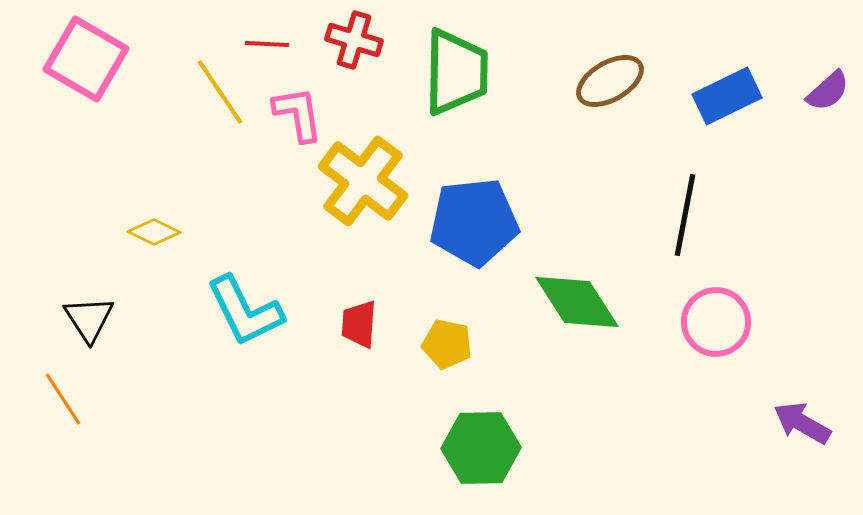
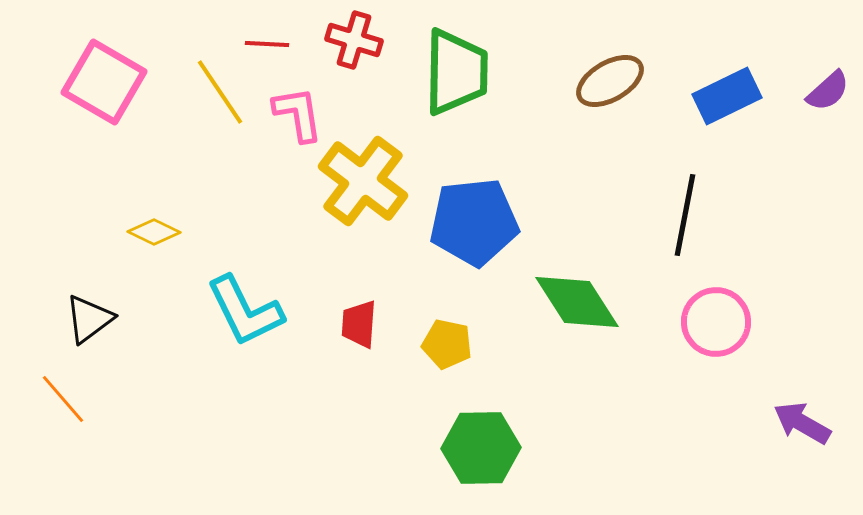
pink square: moved 18 px right, 23 px down
black triangle: rotated 26 degrees clockwise
orange line: rotated 8 degrees counterclockwise
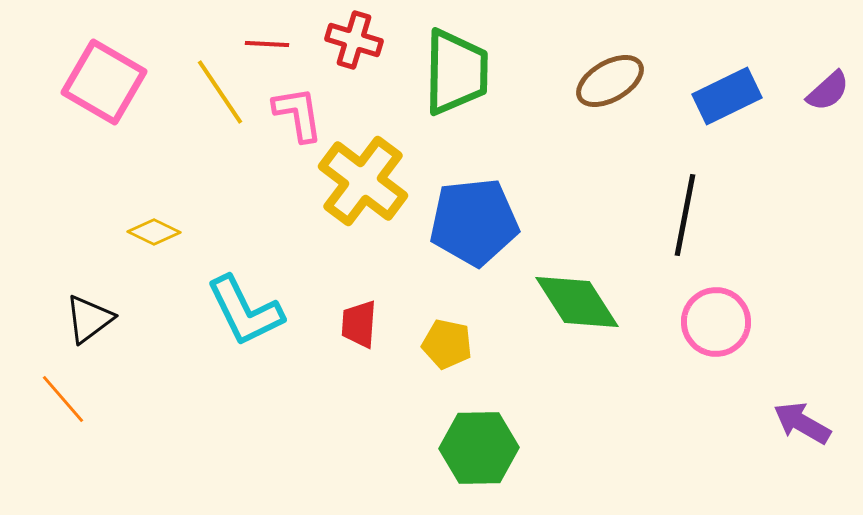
green hexagon: moved 2 px left
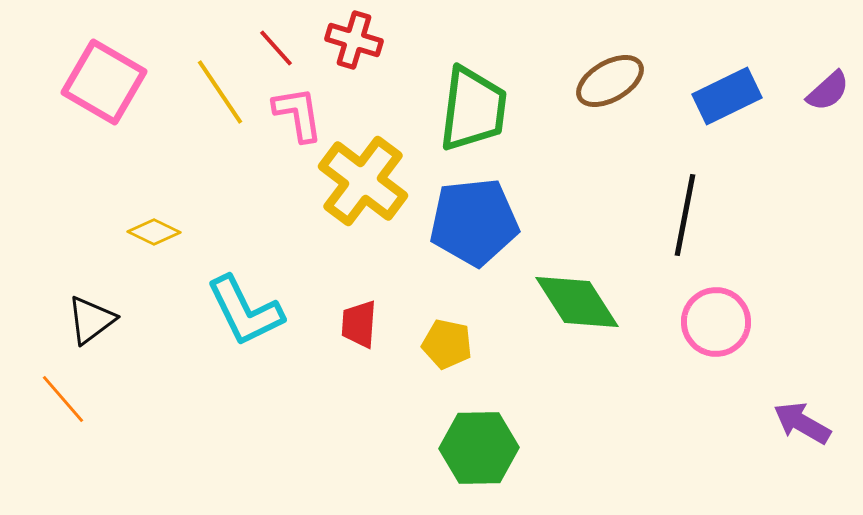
red line: moved 9 px right, 4 px down; rotated 45 degrees clockwise
green trapezoid: moved 17 px right, 37 px down; rotated 6 degrees clockwise
black triangle: moved 2 px right, 1 px down
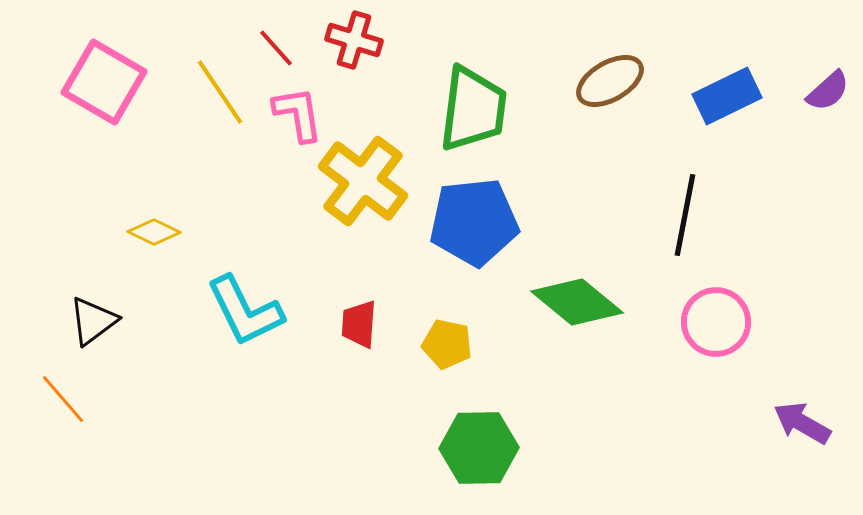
green diamond: rotated 18 degrees counterclockwise
black triangle: moved 2 px right, 1 px down
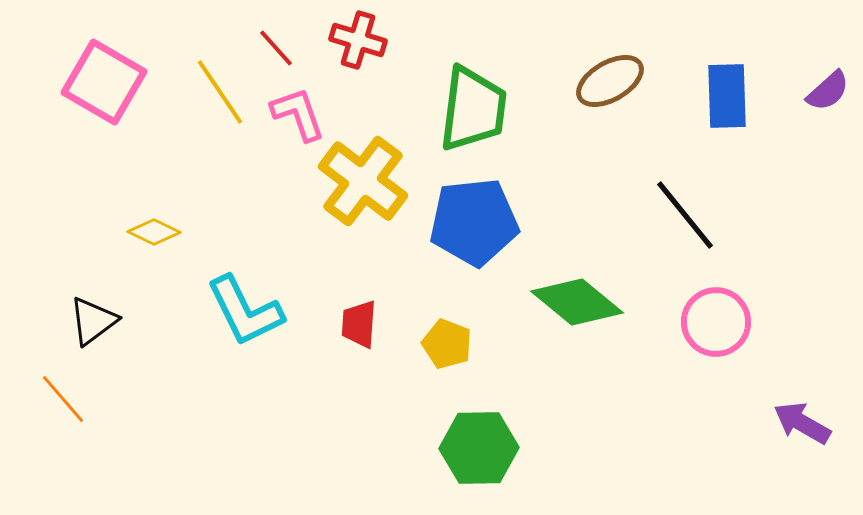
red cross: moved 4 px right
blue rectangle: rotated 66 degrees counterclockwise
pink L-shape: rotated 10 degrees counterclockwise
black line: rotated 50 degrees counterclockwise
yellow pentagon: rotated 9 degrees clockwise
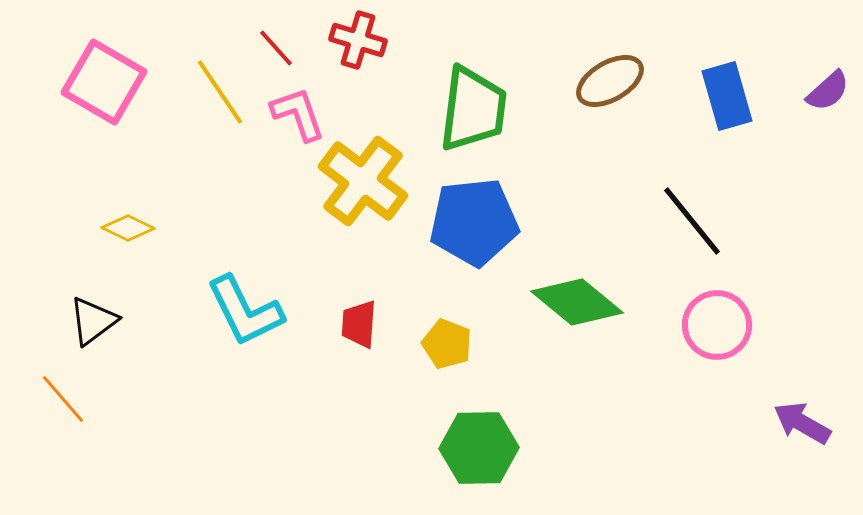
blue rectangle: rotated 14 degrees counterclockwise
black line: moved 7 px right, 6 px down
yellow diamond: moved 26 px left, 4 px up
pink circle: moved 1 px right, 3 px down
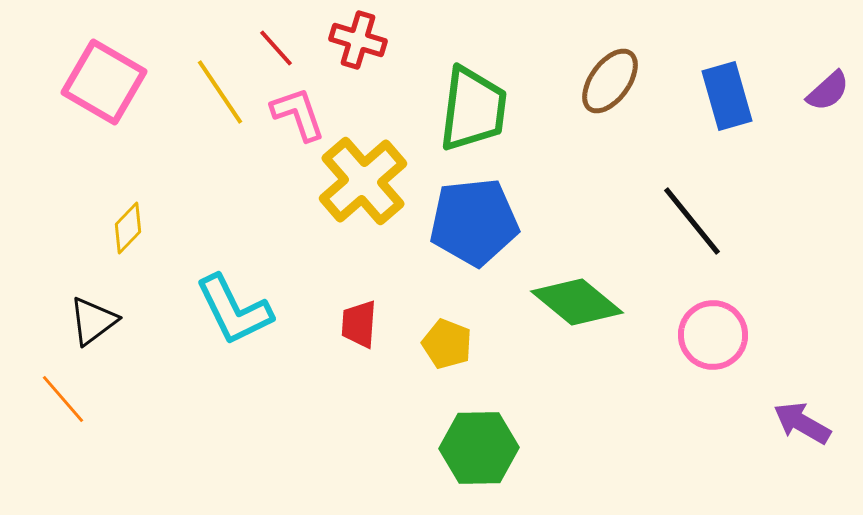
brown ellipse: rotated 24 degrees counterclockwise
yellow cross: rotated 12 degrees clockwise
yellow diamond: rotated 72 degrees counterclockwise
cyan L-shape: moved 11 px left, 1 px up
pink circle: moved 4 px left, 10 px down
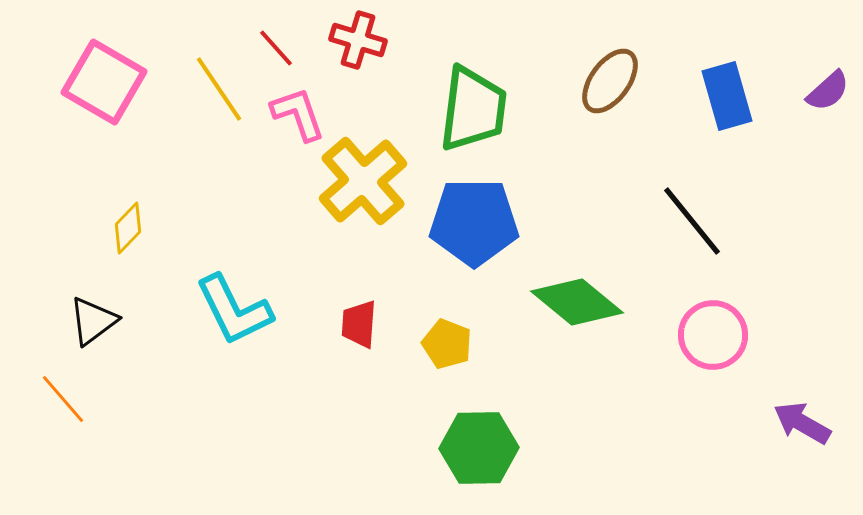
yellow line: moved 1 px left, 3 px up
blue pentagon: rotated 6 degrees clockwise
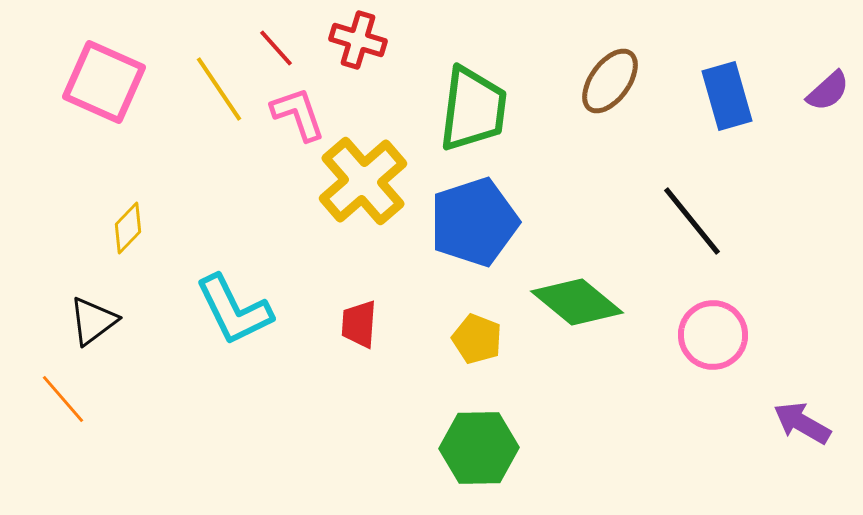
pink square: rotated 6 degrees counterclockwise
blue pentagon: rotated 18 degrees counterclockwise
yellow pentagon: moved 30 px right, 5 px up
